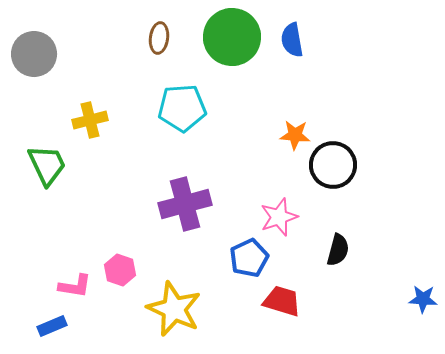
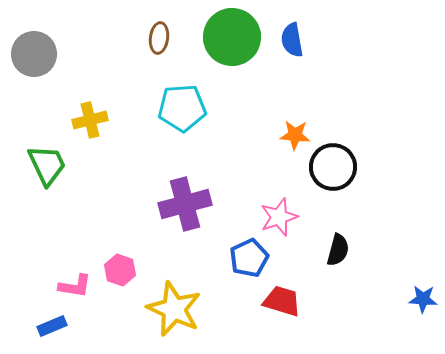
black circle: moved 2 px down
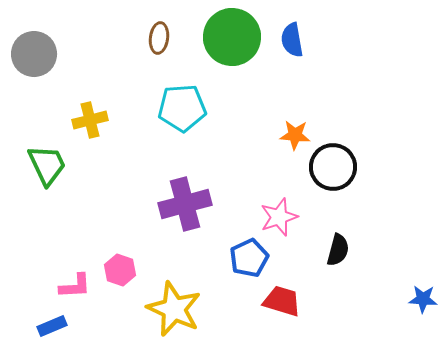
pink L-shape: rotated 12 degrees counterclockwise
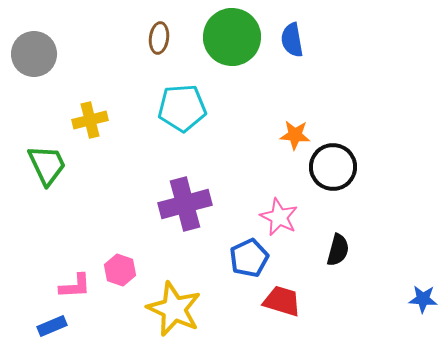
pink star: rotated 27 degrees counterclockwise
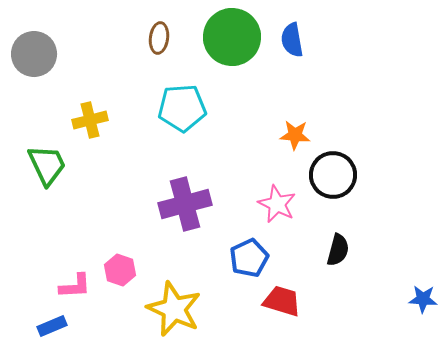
black circle: moved 8 px down
pink star: moved 2 px left, 13 px up
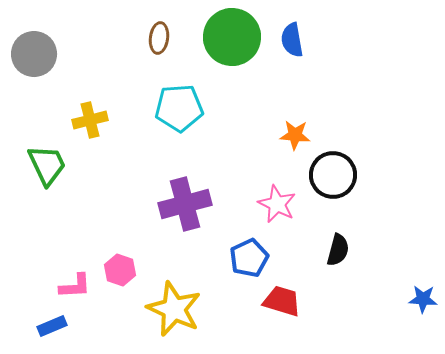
cyan pentagon: moved 3 px left
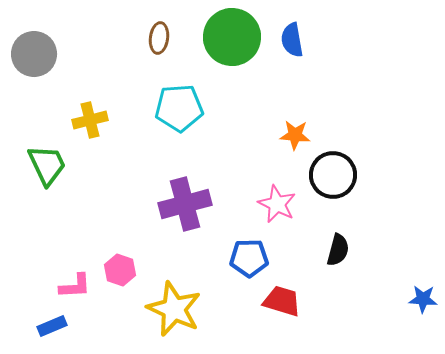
blue pentagon: rotated 24 degrees clockwise
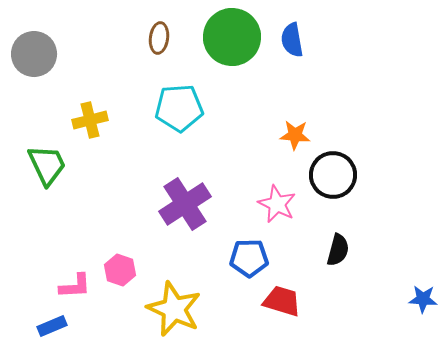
purple cross: rotated 18 degrees counterclockwise
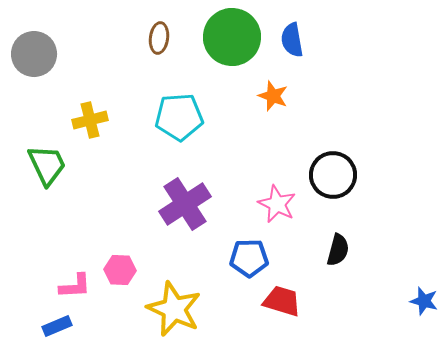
cyan pentagon: moved 9 px down
orange star: moved 22 px left, 39 px up; rotated 16 degrees clockwise
pink hexagon: rotated 16 degrees counterclockwise
blue star: moved 1 px right, 2 px down; rotated 12 degrees clockwise
blue rectangle: moved 5 px right
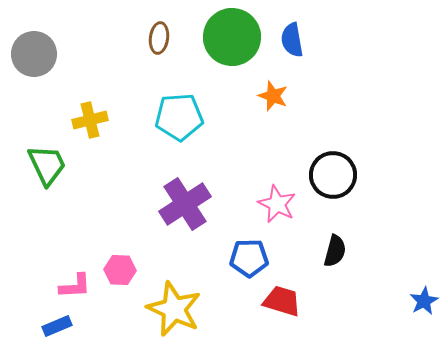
black semicircle: moved 3 px left, 1 px down
blue star: rotated 28 degrees clockwise
